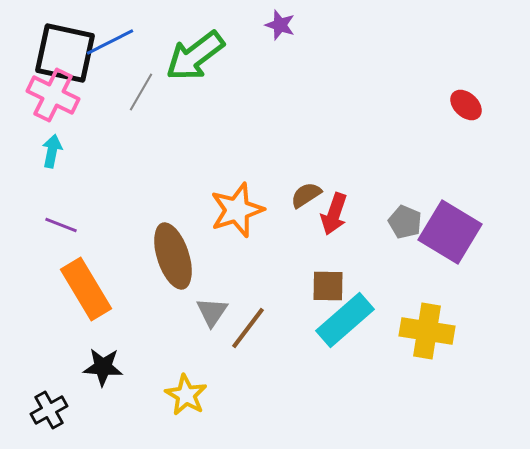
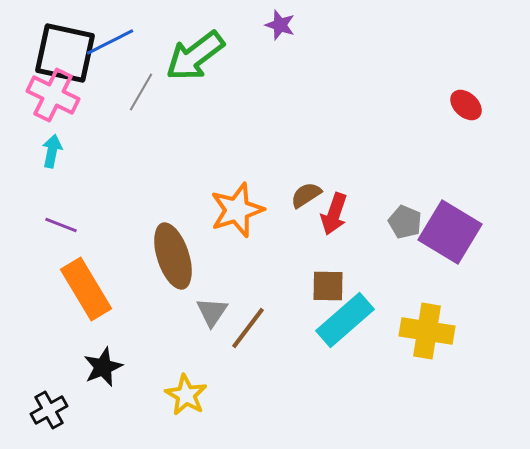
black star: rotated 27 degrees counterclockwise
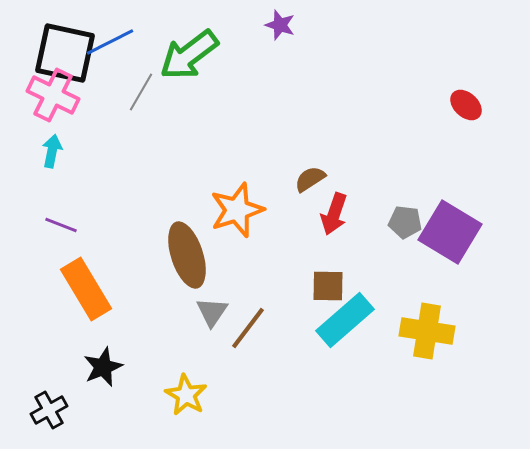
green arrow: moved 6 px left, 1 px up
brown semicircle: moved 4 px right, 16 px up
gray pentagon: rotated 16 degrees counterclockwise
brown ellipse: moved 14 px right, 1 px up
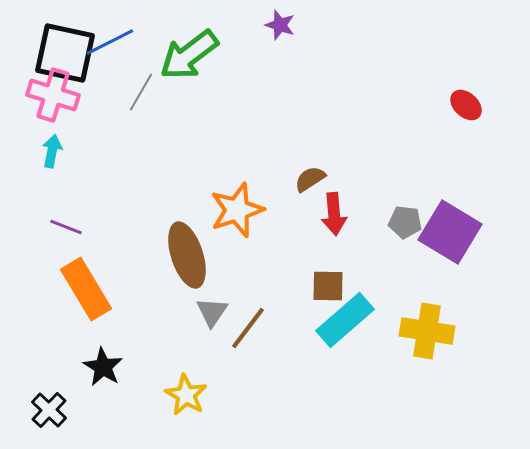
pink cross: rotated 9 degrees counterclockwise
red arrow: rotated 24 degrees counterclockwise
purple line: moved 5 px right, 2 px down
black star: rotated 18 degrees counterclockwise
black cross: rotated 18 degrees counterclockwise
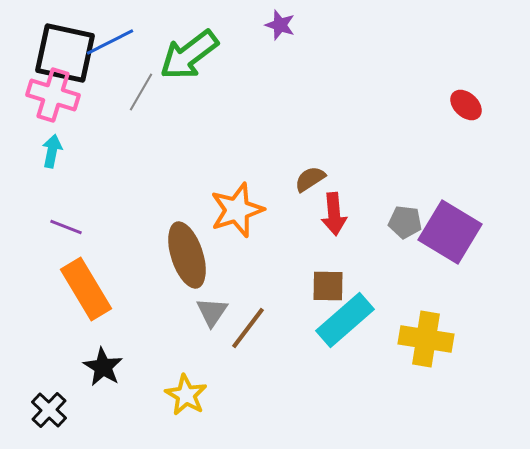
yellow cross: moved 1 px left, 8 px down
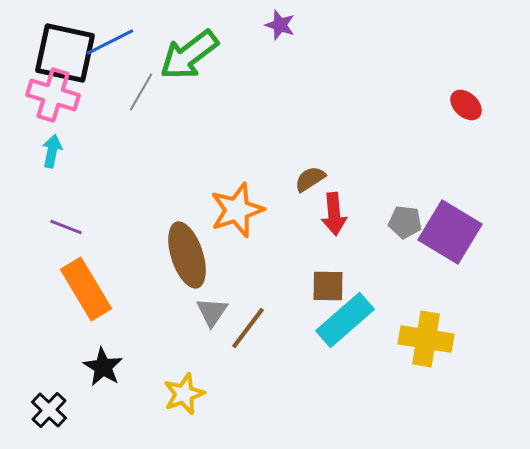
yellow star: moved 2 px left, 1 px up; rotated 21 degrees clockwise
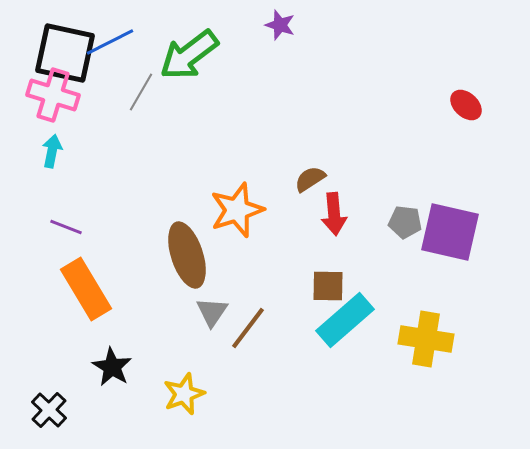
purple square: rotated 18 degrees counterclockwise
black star: moved 9 px right
